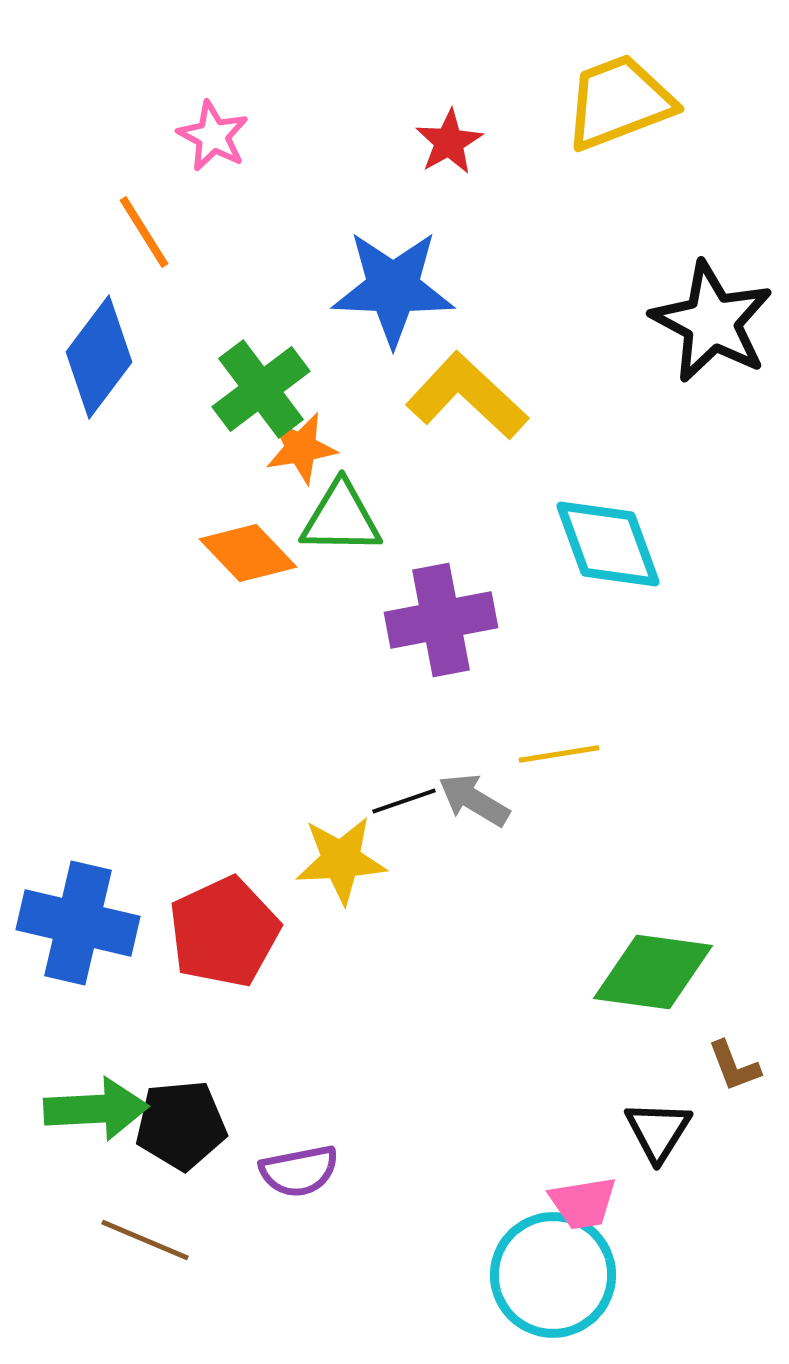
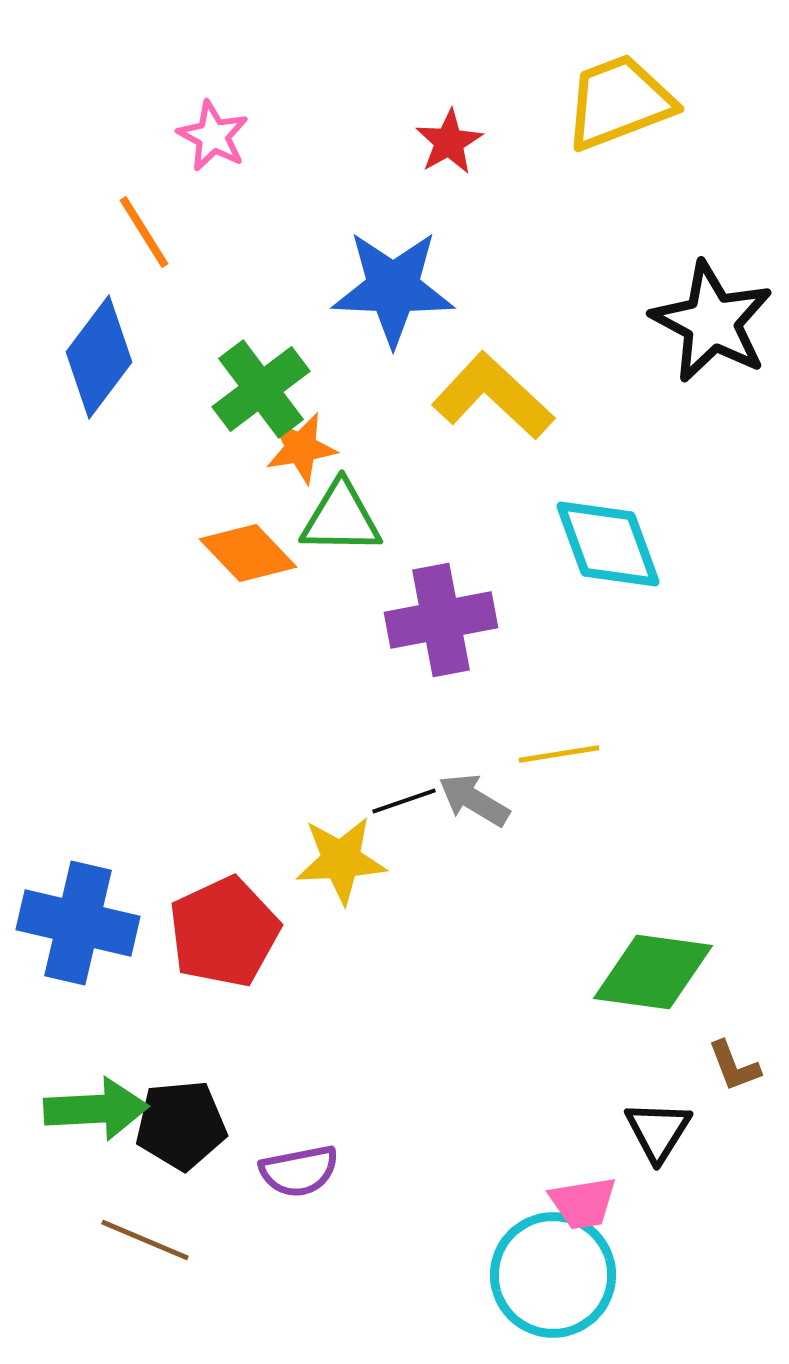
yellow L-shape: moved 26 px right
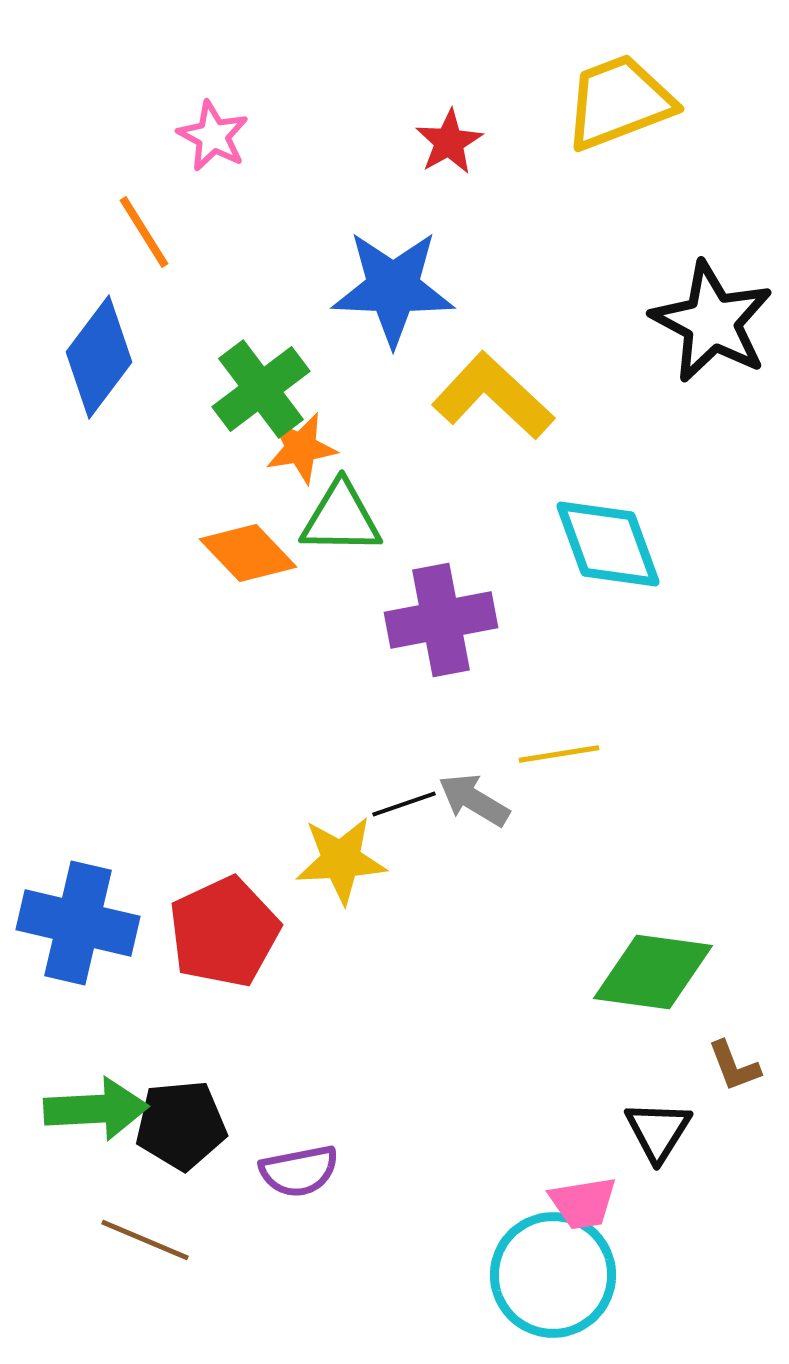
black line: moved 3 px down
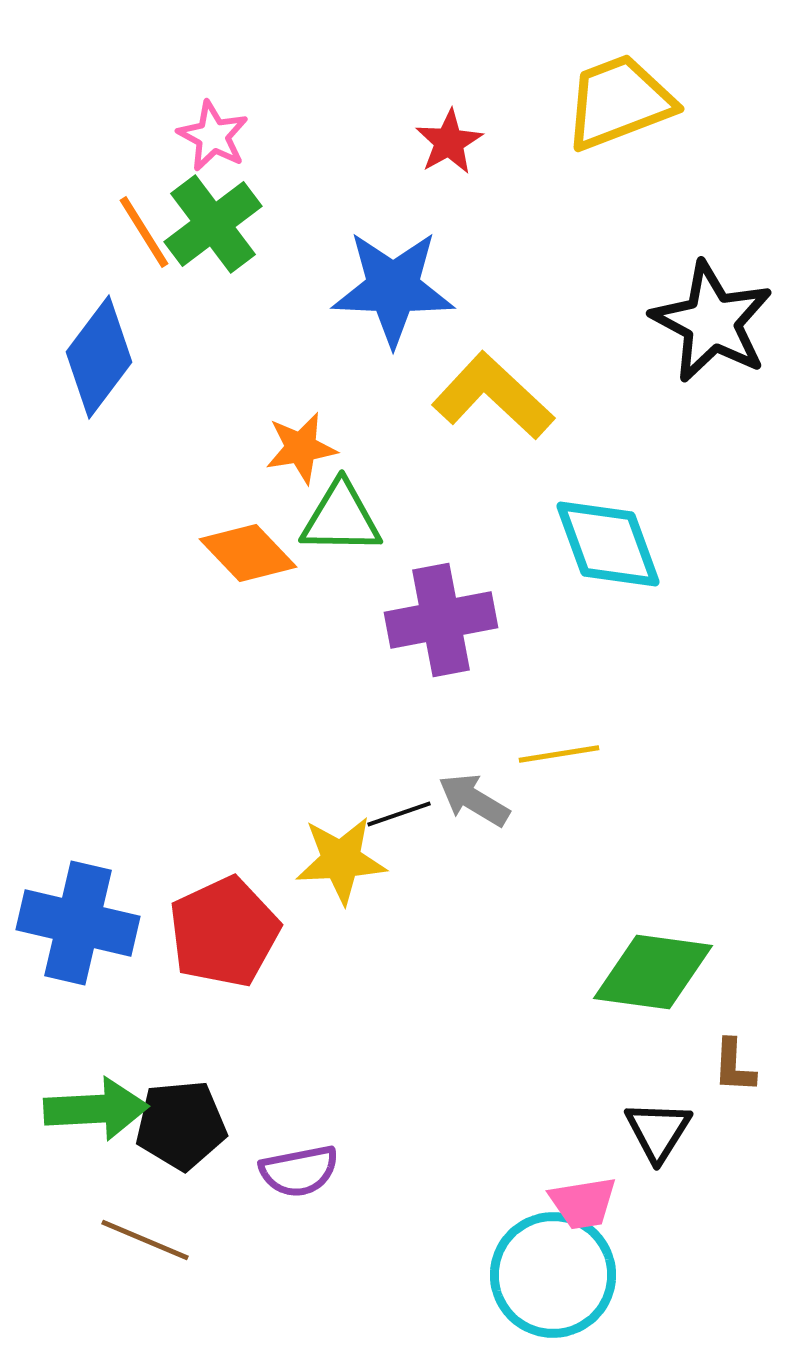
green cross: moved 48 px left, 165 px up
black line: moved 5 px left, 10 px down
brown L-shape: rotated 24 degrees clockwise
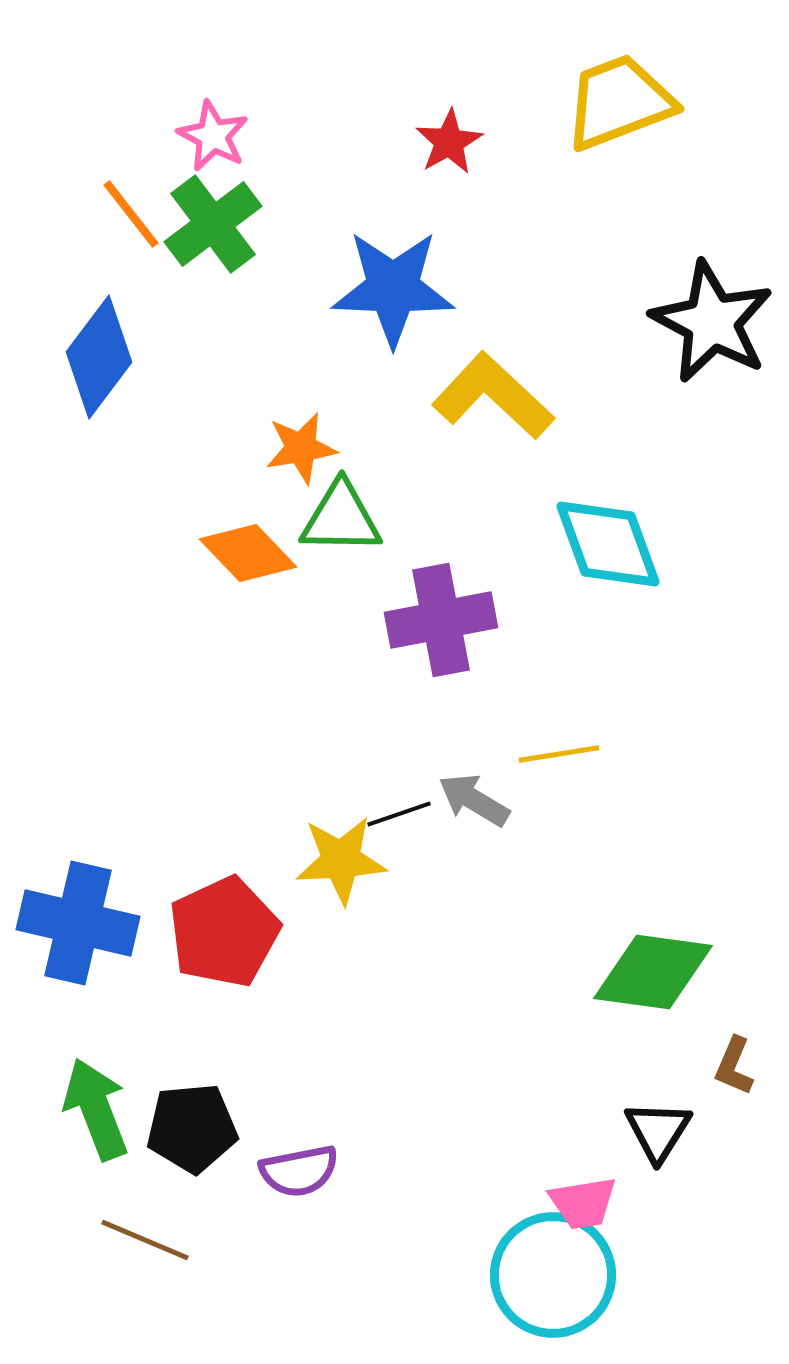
orange line: moved 13 px left, 18 px up; rotated 6 degrees counterclockwise
brown L-shape: rotated 20 degrees clockwise
green arrow: rotated 108 degrees counterclockwise
black pentagon: moved 11 px right, 3 px down
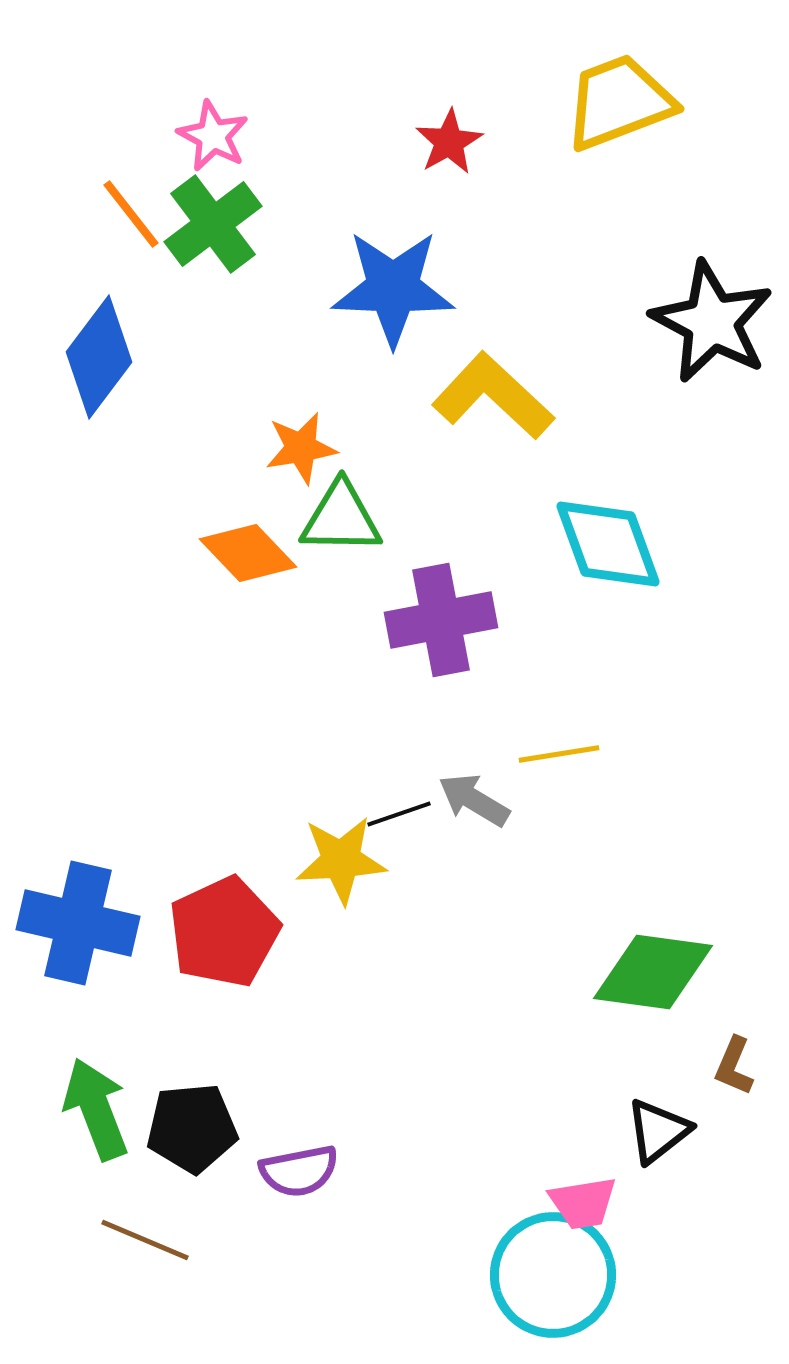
black triangle: rotated 20 degrees clockwise
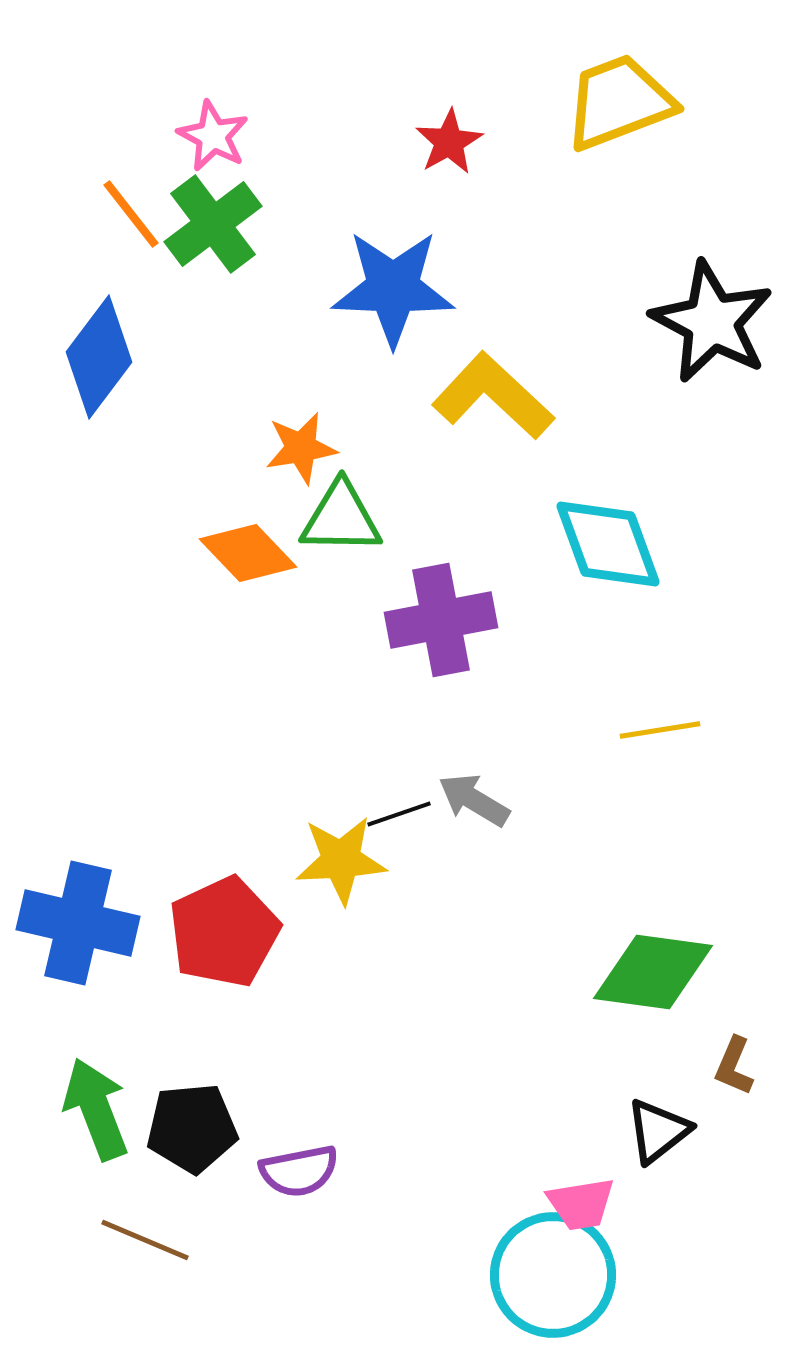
yellow line: moved 101 px right, 24 px up
pink trapezoid: moved 2 px left, 1 px down
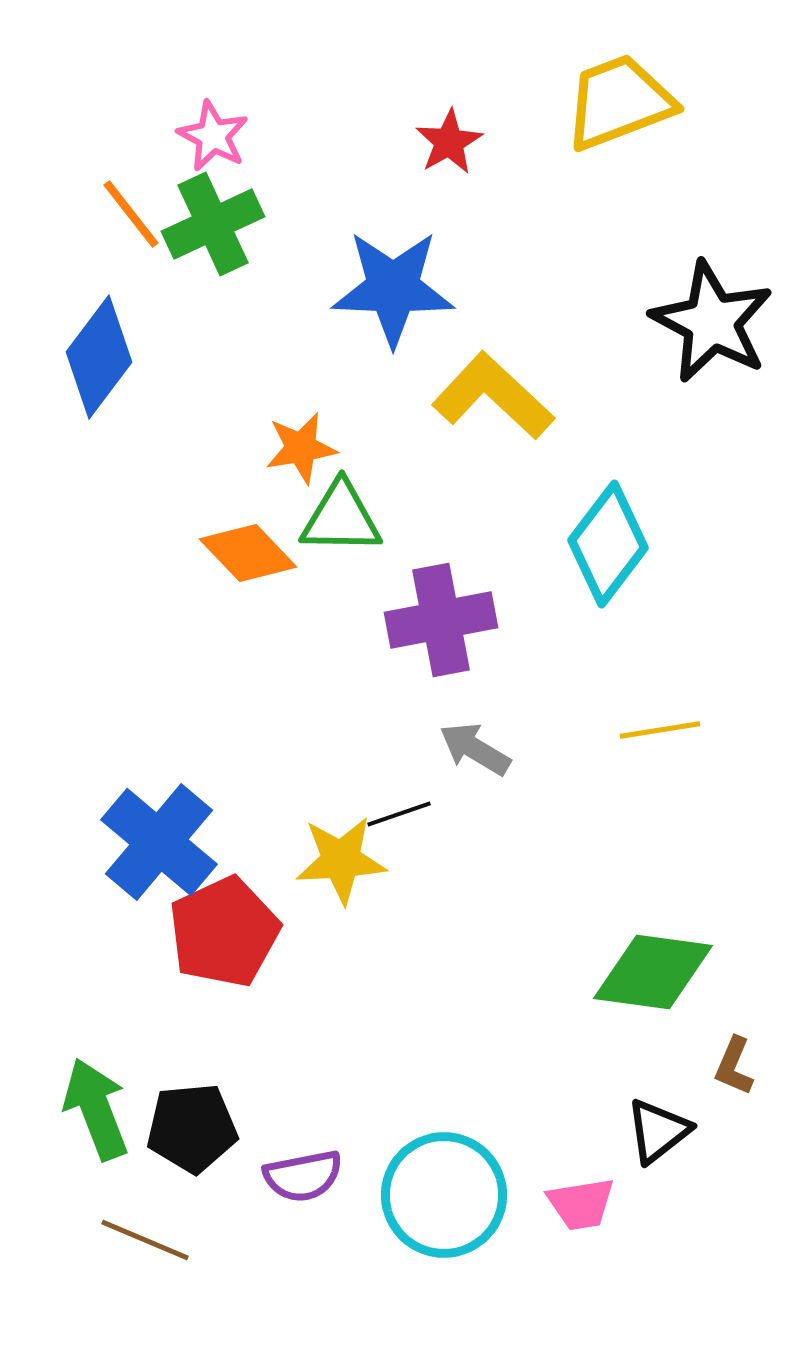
green cross: rotated 12 degrees clockwise
cyan diamond: rotated 57 degrees clockwise
gray arrow: moved 1 px right, 51 px up
blue cross: moved 81 px right, 81 px up; rotated 27 degrees clockwise
purple semicircle: moved 4 px right, 5 px down
cyan circle: moved 109 px left, 80 px up
